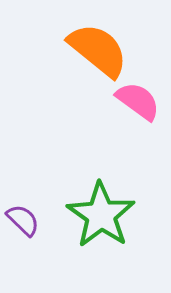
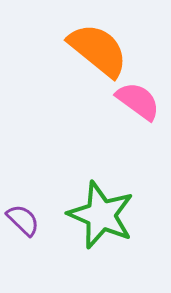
green star: rotated 12 degrees counterclockwise
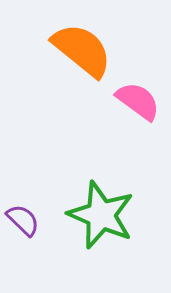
orange semicircle: moved 16 px left
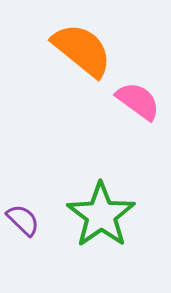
green star: rotated 14 degrees clockwise
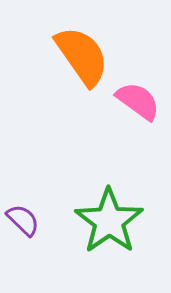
orange semicircle: moved 6 px down; rotated 16 degrees clockwise
green star: moved 8 px right, 6 px down
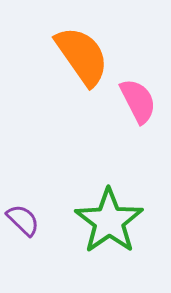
pink semicircle: rotated 27 degrees clockwise
